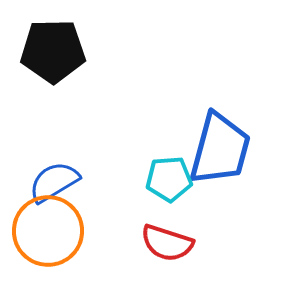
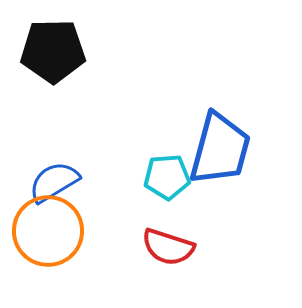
cyan pentagon: moved 2 px left, 2 px up
red semicircle: moved 1 px right, 4 px down
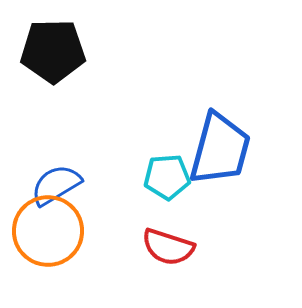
blue semicircle: moved 2 px right, 3 px down
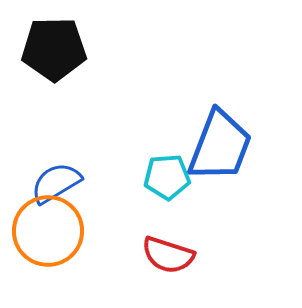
black pentagon: moved 1 px right, 2 px up
blue trapezoid: moved 3 px up; rotated 6 degrees clockwise
blue semicircle: moved 2 px up
red semicircle: moved 8 px down
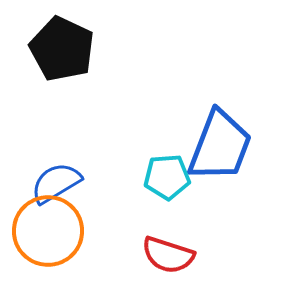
black pentagon: moved 8 px right; rotated 26 degrees clockwise
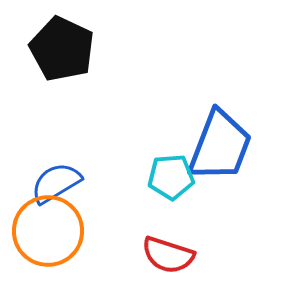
cyan pentagon: moved 4 px right
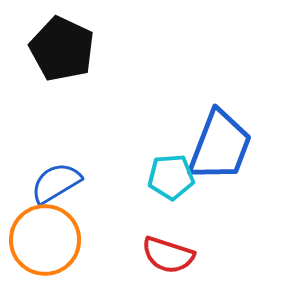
orange circle: moved 3 px left, 9 px down
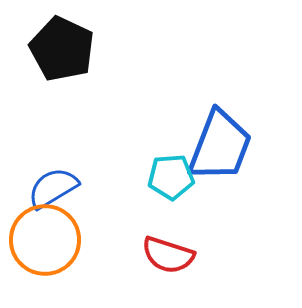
blue semicircle: moved 3 px left, 5 px down
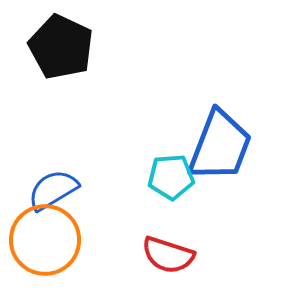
black pentagon: moved 1 px left, 2 px up
blue semicircle: moved 2 px down
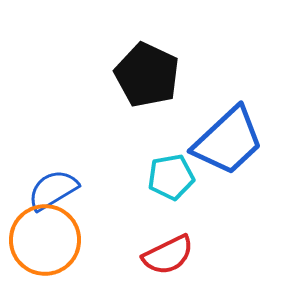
black pentagon: moved 86 px right, 28 px down
blue trapezoid: moved 8 px right, 5 px up; rotated 26 degrees clockwise
cyan pentagon: rotated 6 degrees counterclockwise
red semicircle: rotated 44 degrees counterclockwise
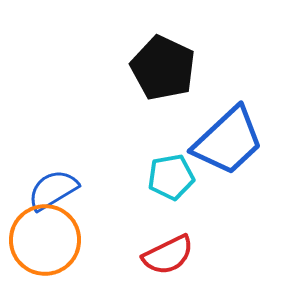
black pentagon: moved 16 px right, 7 px up
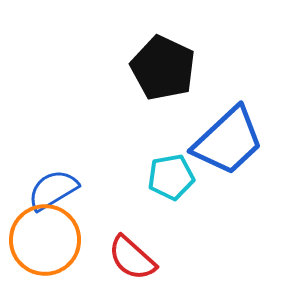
red semicircle: moved 36 px left, 3 px down; rotated 68 degrees clockwise
